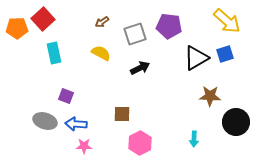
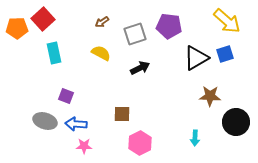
cyan arrow: moved 1 px right, 1 px up
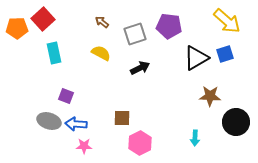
brown arrow: rotated 72 degrees clockwise
brown square: moved 4 px down
gray ellipse: moved 4 px right
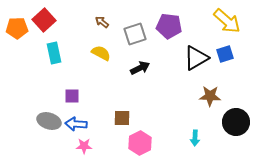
red square: moved 1 px right, 1 px down
purple square: moved 6 px right; rotated 21 degrees counterclockwise
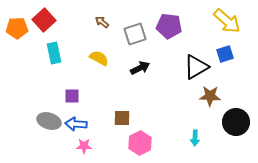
yellow semicircle: moved 2 px left, 5 px down
black triangle: moved 9 px down
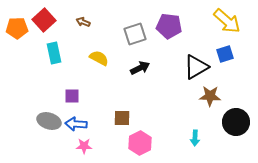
brown arrow: moved 19 px left; rotated 16 degrees counterclockwise
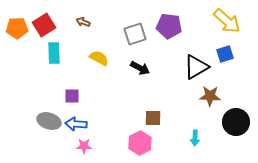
red square: moved 5 px down; rotated 10 degrees clockwise
cyan rectangle: rotated 10 degrees clockwise
black arrow: rotated 54 degrees clockwise
brown square: moved 31 px right
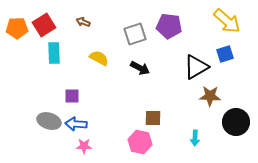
pink hexagon: moved 1 px up; rotated 20 degrees counterclockwise
